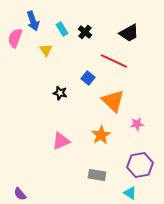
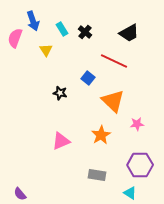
purple hexagon: rotated 10 degrees clockwise
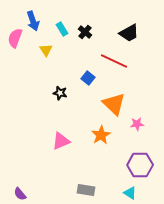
orange triangle: moved 1 px right, 3 px down
gray rectangle: moved 11 px left, 15 px down
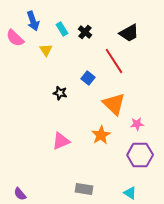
pink semicircle: rotated 66 degrees counterclockwise
red line: rotated 32 degrees clockwise
purple hexagon: moved 10 px up
gray rectangle: moved 2 px left, 1 px up
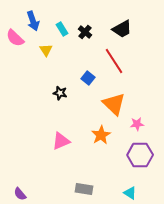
black trapezoid: moved 7 px left, 4 px up
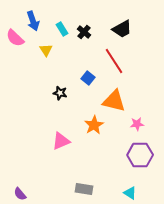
black cross: moved 1 px left
orange triangle: moved 3 px up; rotated 30 degrees counterclockwise
orange star: moved 7 px left, 10 px up
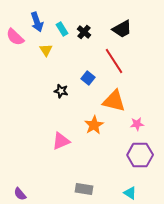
blue arrow: moved 4 px right, 1 px down
pink semicircle: moved 1 px up
black star: moved 1 px right, 2 px up
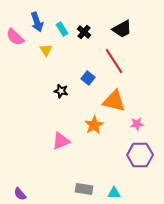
cyan triangle: moved 16 px left; rotated 32 degrees counterclockwise
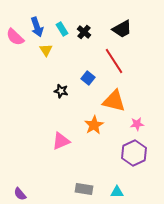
blue arrow: moved 5 px down
purple hexagon: moved 6 px left, 2 px up; rotated 25 degrees counterclockwise
cyan triangle: moved 3 px right, 1 px up
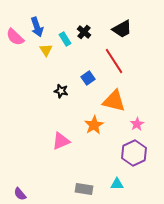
cyan rectangle: moved 3 px right, 10 px down
blue square: rotated 16 degrees clockwise
pink star: rotated 24 degrees counterclockwise
cyan triangle: moved 8 px up
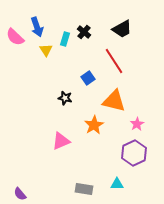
cyan rectangle: rotated 48 degrees clockwise
black star: moved 4 px right, 7 px down
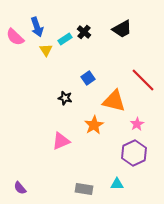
cyan rectangle: rotated 40 degrees clockwise
red line: moved 29 px right, 19 px down; rotated 12 degrees counterclockwise
purple semicircle: moved 6 px up
